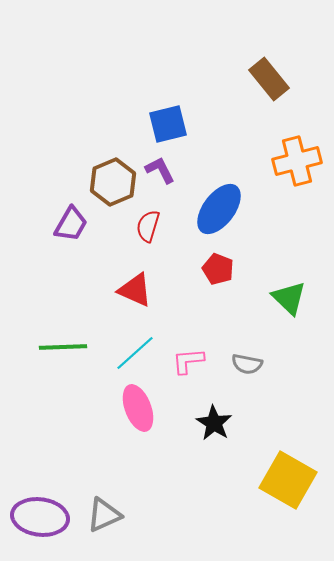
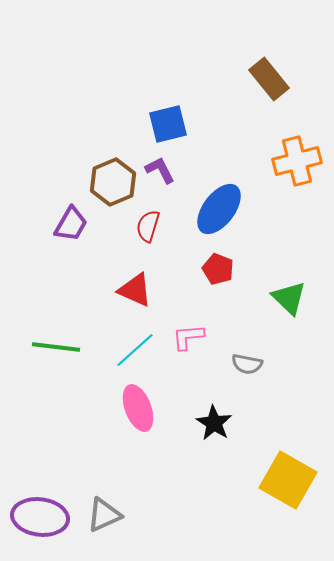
green line: moved 7 px left; rotated 9 degrees clockwise
cyan line: moved 3 px up
pink L-shape: moved 24 px up
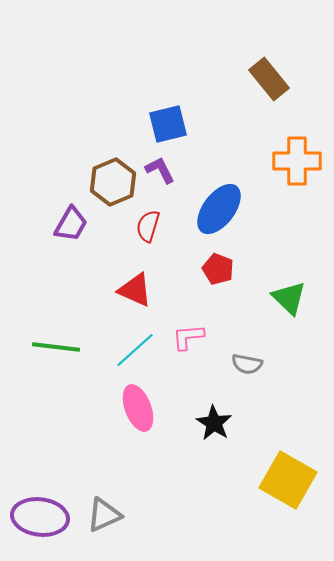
orange cross: rotated 15 degrees clockwise
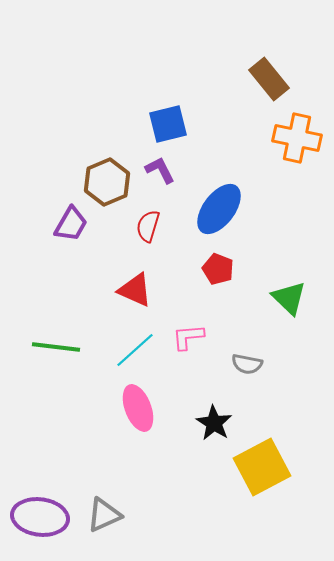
orange cross: moved 23 px up; rotated 12 degrees clockwise
brown hexagon: moved 6 px left
yellow square: moved 26 px left, 13 px up; rotated 32 degrees clockwise
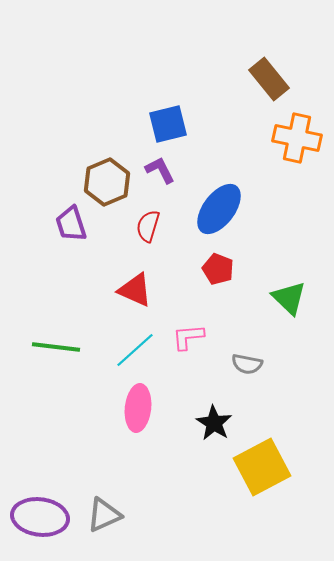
purple trapezoid: rotated 132 degrees clockwise
pink ellipse: rotated 27 degrees clockwise
